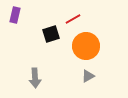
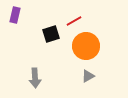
red line: moved 1 px right, 2 px down
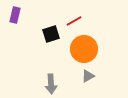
orange circle: moved 2 px left, 3 px down
gray arrow: moved 16 px right, 6 px down
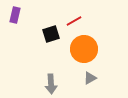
gray triangle: moved 2 px right, 2 px down
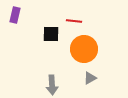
red line: rotated 35 degrees clockwise
black square: rotated 18 degrees clockwise
gray arrow: moved 1 px right, 1 px down
